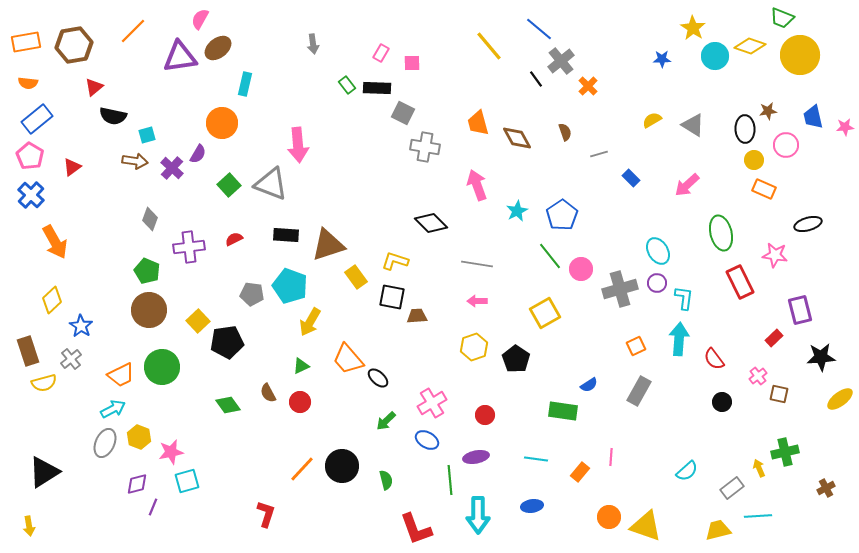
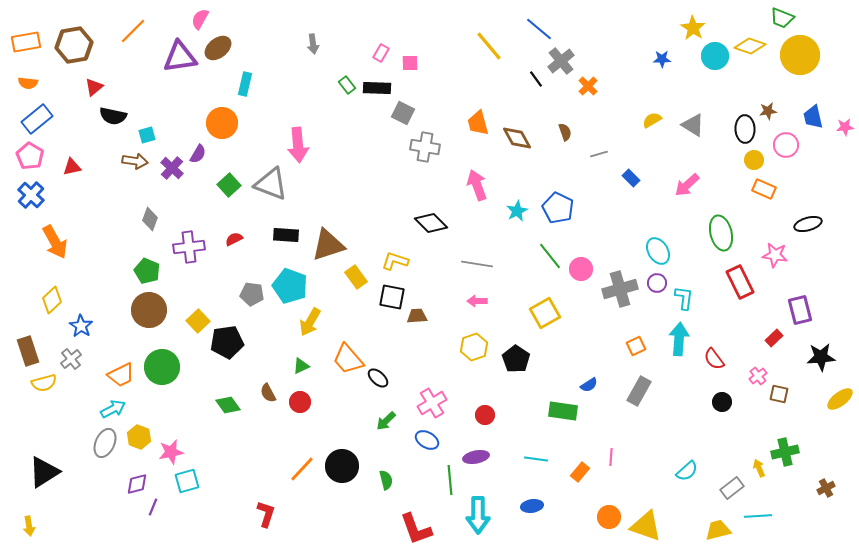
pink square at (412, 63): moved 2 px left
red triangle at (72, 167): rotated 24 degrees clockwise
blue pentagon at (562, 215): moved 4 px left, 7 px up; rotated 12 degrees counterclockwise
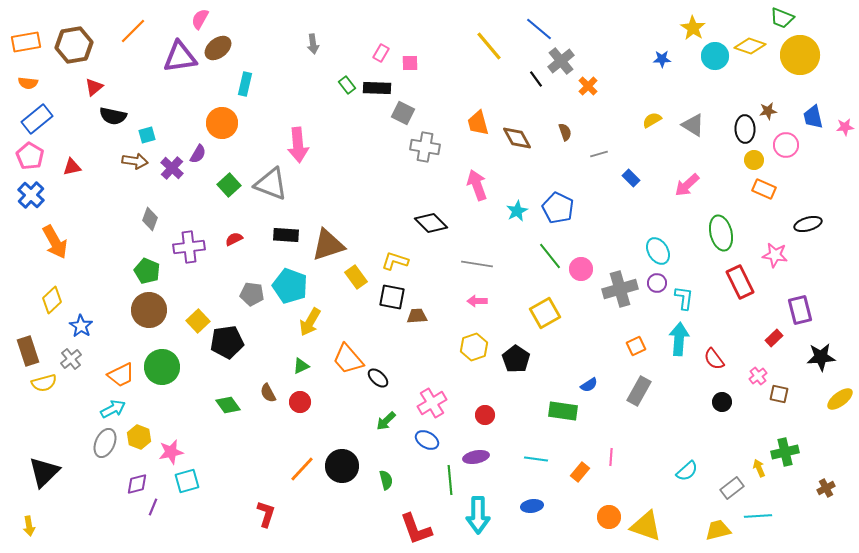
black triangle at (44, 472): rotated 12 degrees counterclockwise
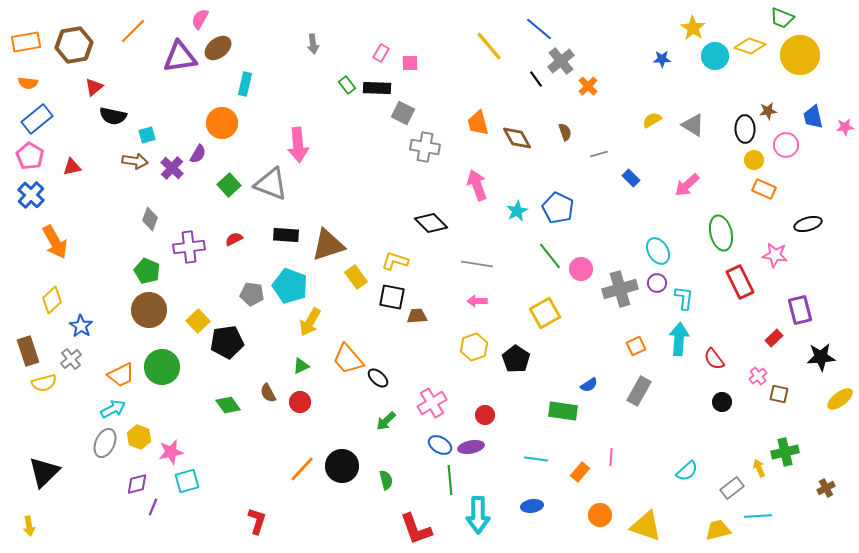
blue ellipse at (427, 440): moved 13 px right, 5 px down
purple ellipse at (476, 457): moved 5 px left, 10 px up
red L-shape at (266, 514): moved 9 px left, 7 px down
orange circle at (609, 517): moved 9 px left, 2 px up
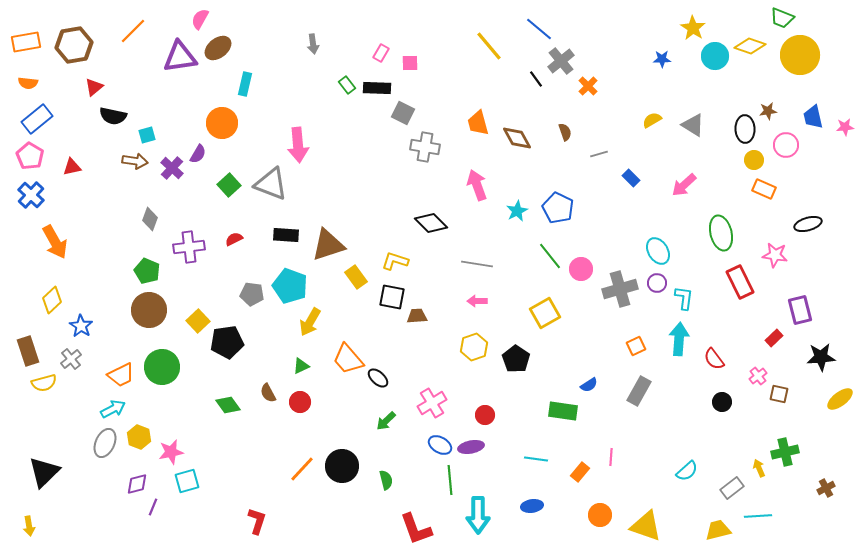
pink arrow at (687, 185): moved 3 px left
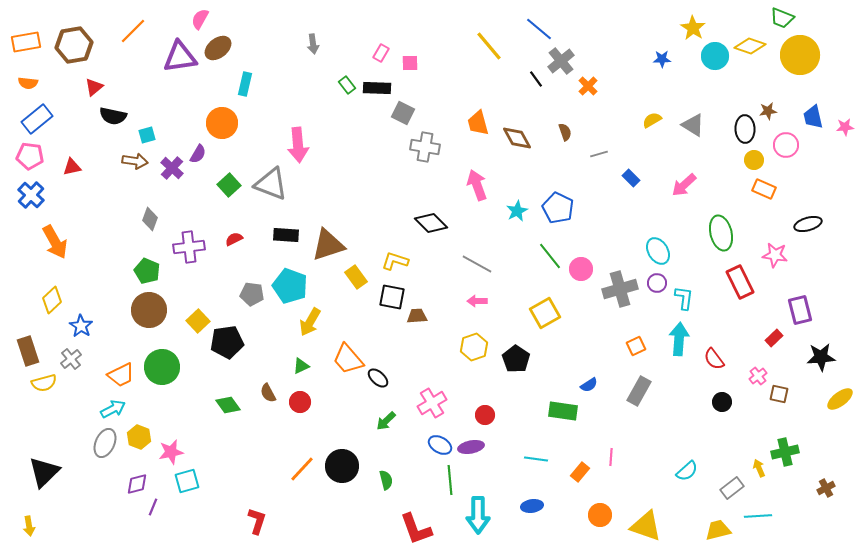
pink pentagon at (30, 156): rotated 24 degrees counterclockwise
gray line at (477, 264): rotated 20 degrees clockwise
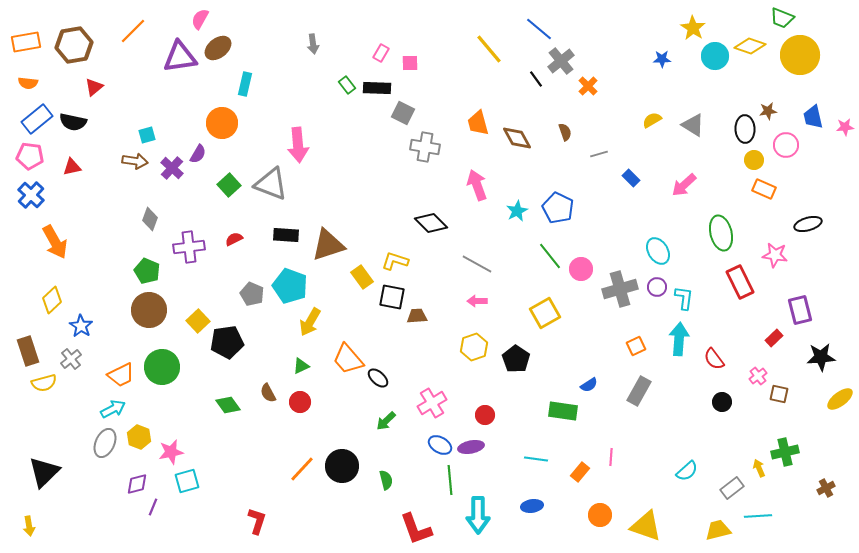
yellow line at (489, 46): moved 3 px down
black semicircle at (113, 116): moved 40 px left, 6 px down
yellow rectangle at (356, 277): moved 6 px right
purple circle at (657, 283): moved 4 px down
gray pentagon at (252, 294): rotated 15 degrees clockwise
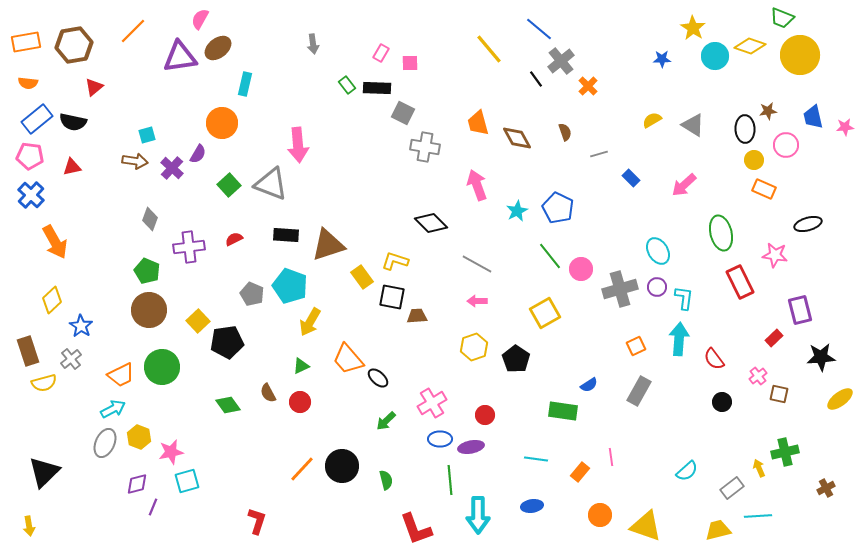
blue ellipse at (440, 445): moved 6 px up; rotated 30 degrees counterclockwise
pink line at (611, 457): rotated 12 degrees counterclockwise
